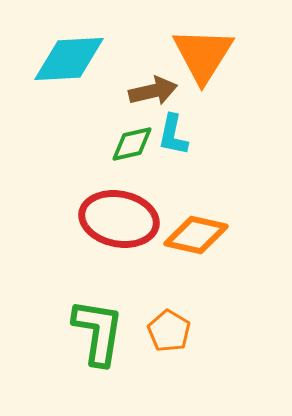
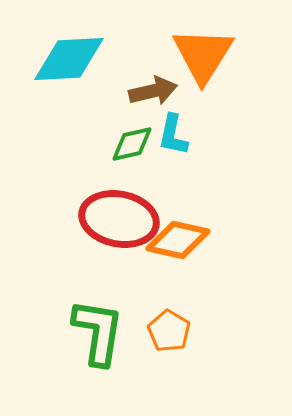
orange diamond: moved 18 px left, 5 px down
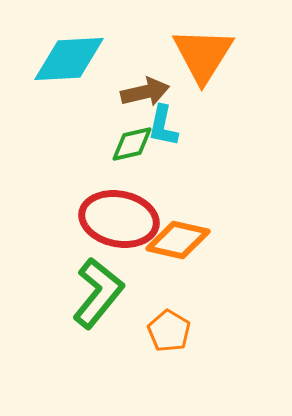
brown arrow: moved 8 px left, 1 px down
cyan L-shape: moved 10 px left, 9 px up
green L-shape: moved 39 px up; rotated 30 degrees clockwise
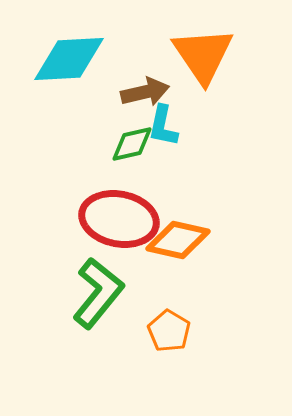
orange triangle: rotated 6 degrees counterclockwise
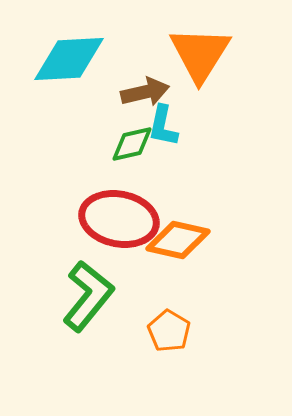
orange triangle: moved 3 px left, 1 px up; rotated 6 degrees clockwise
green L-shape: moved 10 px left, 3 px down
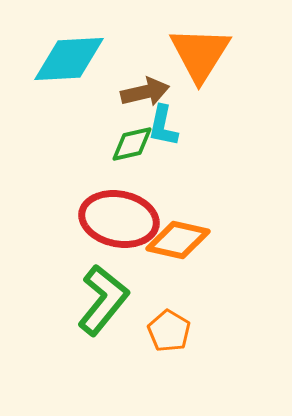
green L-shape: moved 15 px right, 4 px down
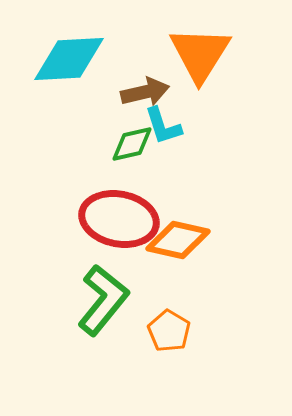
cyan L-shape: rotated 30 degrees counterclockwise
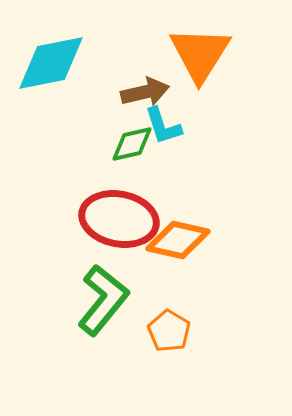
cyan diamond: moved 18 px left, 4 px down; rotated 8 degrees counterclockwise
